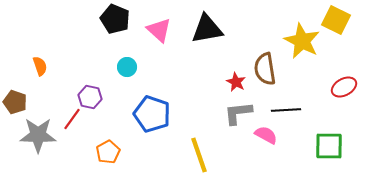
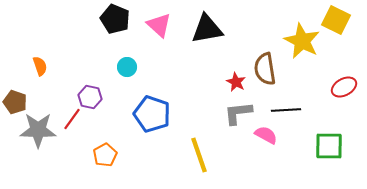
pink triangle: moved 5 px up
gray star: moved 5 px up
orange pentagon: moved 3 px left, 3 px down
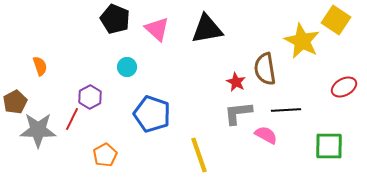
yellow square: rotated 8 degrees clockwise
pink triangle: moved 2 px left, 4 px down
purple hexagon: rotated 20 degrees clockwise
brown pentagon: rotated 25 degrees clockwise
red line: rotated 10 degrees counterclockwise
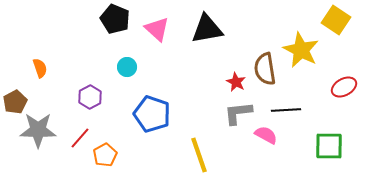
yellow star: moved 1 px left, 9 px down
orange semicircle: moved 2 px down
red line: moved 8 px right, 19 px down; rotated 15 degrees clockwise
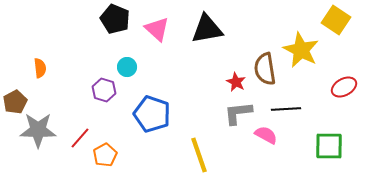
orange semicircle: rotated 12 degrees clockwise
purple hexagon: moved 14 px right, 7 px up; rotated 15 degrees counterclockwise
black line: moved 1 px up
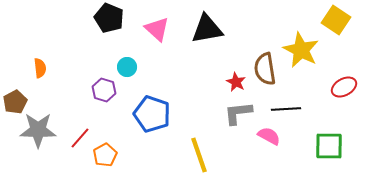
black pentagon: moved 6 px left, 1 px up
pink semicircle: moved 3 px right, 1 px down
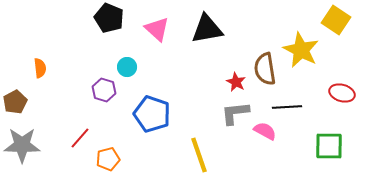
red ellipse: moved 2 px left, 6 px down; rotated 45 degrees clockwise
black line: moved 1 px right, 2 px up
gray L-shape: moved 3 px left
gray star: moved 16 px left, 15 px down
pink semicircle: moved 4 px left, 5 px up
orange pentagon: moved 3 px right, 4 px down; rotated 15 degrees clockwise
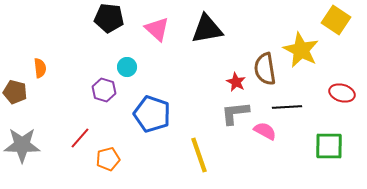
black pentagon: rotated 16 degrees counterclockwise
brown pentagon: moved 10 px up; rotated 30 degrees counterclockwise
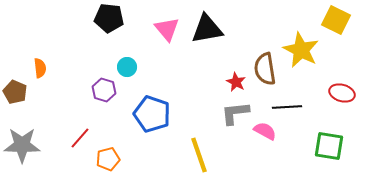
yellow square: rotated 8 degrees counterclockwise
pink triangle: moved 10 px right; rotated 8 degrees clockwise
brown pentagon: rotated 10 degrees clockwise
green square: rotated 8 degrees clockwise
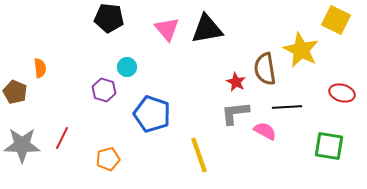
red line: moved 18 px left; rotated 15 degrees counterclockwise
